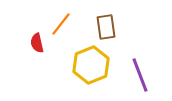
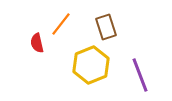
brown rectangle: rotated 10 degrees counterclockwise
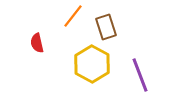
orange line: moved 12 px right, 8 px up
yellow hexagon: moved 1 px right, 1 px up; rotated 9 degrees counterclockwise
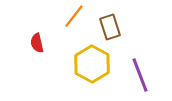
orange line: moved 1 px right
brown rectangle: moved 4 px right
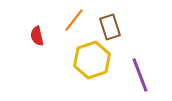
orange line: moved 4 px down
red semicircle: moved 7 px up
yellow hexagon: moved 4 px up; rotated 12 degrees clockwise
